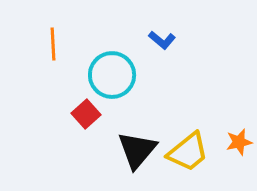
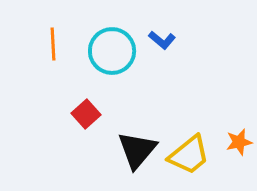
cyan circle: moved 24 px up
yellow trapezoid: moved 1 px right, 3 px down
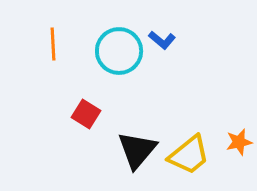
cyan circle: moved 7 px right
red square: rotated 16 degrees counterclockwise
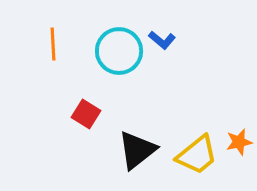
black triangle: rotated 12 degrees clockwise
yellow trapezoid: moved 8 px right
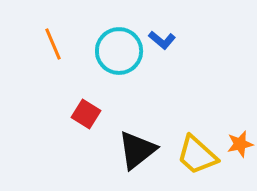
orange line: rotated 20 degrees counterclockwise
orange star: moved 1 px right, 2 px down
yellow trapezoid: rotated 81 degrees clockwise
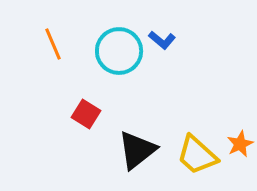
orange star: rotated 12 degrees counterclockwise
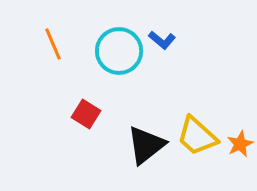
black triangle: moved 9 px right, 5 px up
yellow trapezoid: moved 19 px up
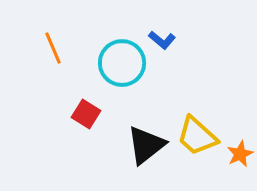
orange line: moved 4 px down
cyan circle: moved 3 px right, 12 px down
orange star: moved 10 px down
